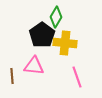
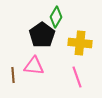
yellow cross: moved 15 px right
brown line: moved 1 px right, 1 px up
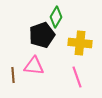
black pentagon: rotated 15 degrees clockwise
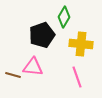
green diamond: moved 8 px right
yellow cross: moved 1 px right, 1 px down
pink triangle: moved 1 px left, 1 px down
brown line: rotated 70 degrees counterclockwise
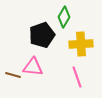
yellow cross: rotated 10 degrees counterclockwise
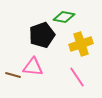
green diamond: rotated 70 degrees clockwise
yellow cross: rotated 15 degrees counterclockwise
pink line: rotated 15 degrees counterclockwise
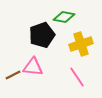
brown line: rotated 42 degrees counterclockwise
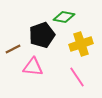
brown line: moved 26 px up
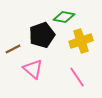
yellow cross: moved 3 px up
pink triangle: moved 2 px down; rotated 35 degrees clockwise
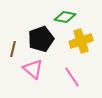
green diamond: moved 1 px right
black pentagon: moved 1 px left, 4 px down
brown line: rotated 49 degrees counterclockwise
pink line: moved 5 px left
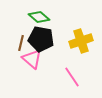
green diamond: moved 26 px left; rotated 30 degrees clockwise
black pentagon: rotated 30 degrees clockwise
brown line: moved 8 px right, 6 px up
pink triangle: moved 1 px left, 10 px up
